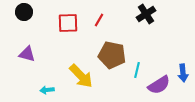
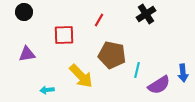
red square: moved 4 px left, 12 px down
purple triangle: rotated 24 degrees counterclockwise
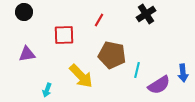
cyan arrow: rotated 64 degrees counterclockwise
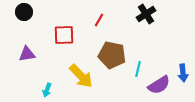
cyan line: moved 1 px right, 1 px up
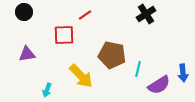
red line: moved 14 px left, 5 px up; rotated 24 degrees clockwise
